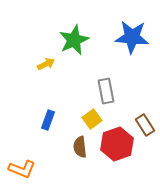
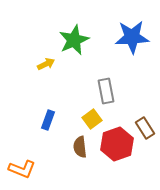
blue star: rotated 8 degrees counterclockwise
brown rectangle: moved 3 px down
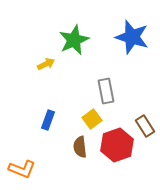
blue star: rotated 20 degrees clockwise
brown rectangle: moved 2 px up
red hexagon: moved 1 px down
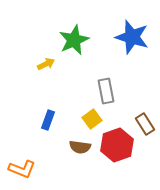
brown rectangle: moved 2 px up
brown semicircle: rotated 75 degrees counterclockwise
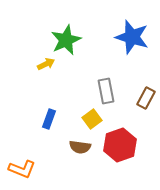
green star: moved 8 px left
blue rectangle: moved 1 px right, 1 px up
brown rectangle: moved 1 px right, 26 px up; rotated 60 degrees clockwise
red hexagon: moved 3 px right
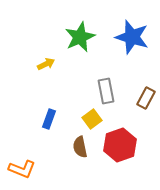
green star: moved 14 px right, 3 px up
brown semicircle: rotated 70 degrees clockwise
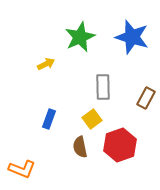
gray rectangle: moved 3 px left, 4 px up; rotated 10 degrees clockwise
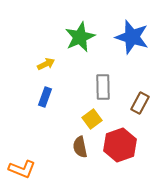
brown rectangle: moved 6 px left, 5 px down
blue rectangle: moved 4 px left, 22 px up
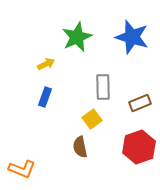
green star: moved 3 px left
brown rectangle: rotated 40 degrees clockwise
red hexagon: moved 19 px right, 2 px down
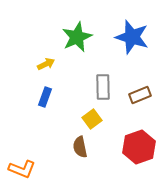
brown rectangle: moved 8 px up
